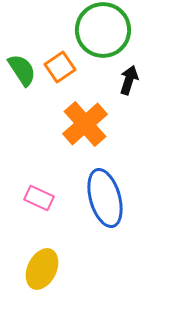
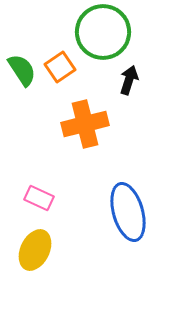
green circle: moved 2 px down
orange cross: rotated 27 degrees clockwise
blue ellipse: moved 23 px right, 14 px down
yellow ellipse: moved 7 px left, 19 px up
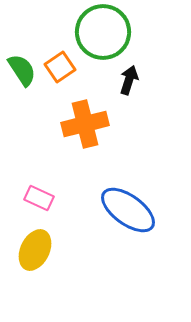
blue ellipse: moved 2 px up; rotated 38 degrees counterclockwise
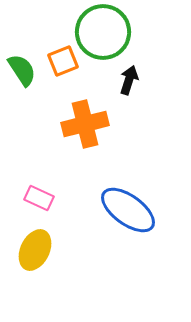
orange square: moved 3 px right, 6 px up; rotated 12 degrees clockwise
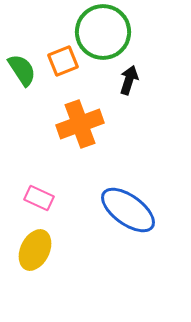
orange cross: moved 5 px left; rotated 6 degrees counterclockwise
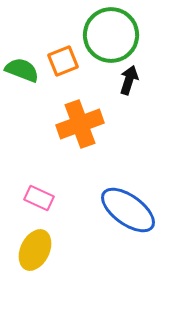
green circle: moved 8 px right, 3 px down
green semicircle: rotated 36 degrees counterclockwise
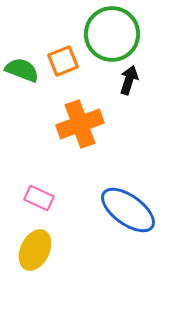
green circle: moved 1 px right, 1 px up
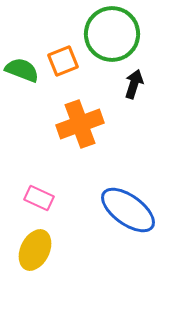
black arrow: moved 5 px right, 4 px down
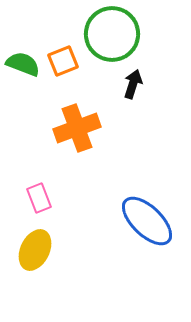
green semicircle: moved 1 px right, 6 px up
black arrow: moved 1 px left
orange cross: moved 3 px left, 4 px down
pink rectangle: rotated 44 degrees clockwise
blue ellipse: moved 19 px right, 11 px down; rotated 8 degrees clockwise
